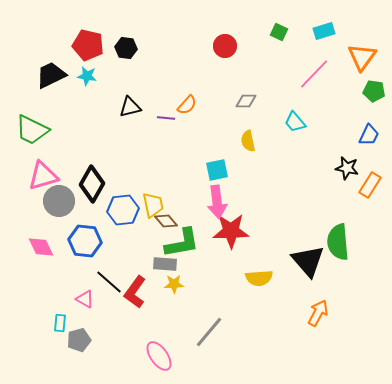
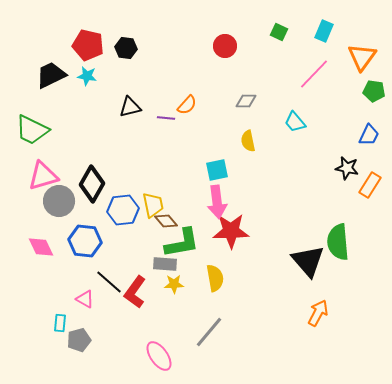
cyan rectangle at (324, 31): rotated 50 degrees counterclockwise
yellow semicircle at (259, 278): moved 44 px left; rotated 96 degrees counterclockwise
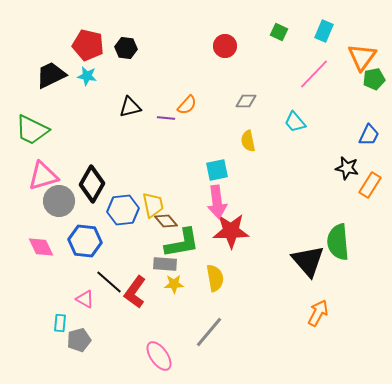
green pentagon at (374, 91): moved 12 px up; rotated 20 degrees counterclockwise
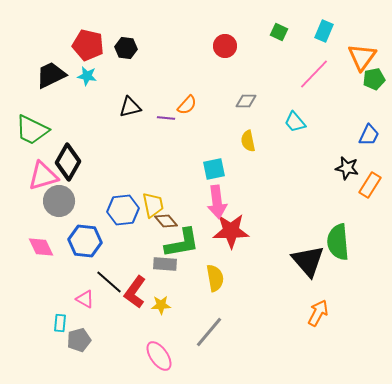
cyan square at (217, 170): moved 3 px left, 1 px up
black diamond at (92, 184): moved 24 px left, 22 px up
yellow star at (174, 284): moved 13 px left, 21 px down
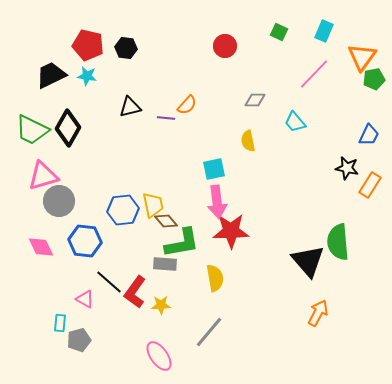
gray diamond at (246, 101): moved 9 px right, 1 px up
black diamond at (68, 162): moved 34 px up
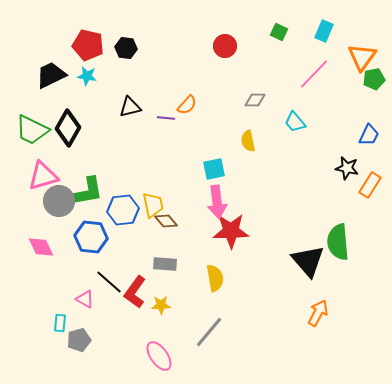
blue hexagon at (85, 241): moved 6 px right, 4 px up
green L-shape at (182, 243): moved 96 px left, 51 px up
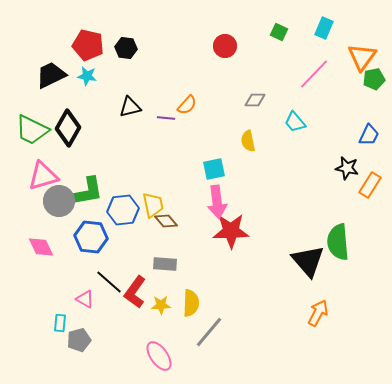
cyan rectangle at (324, 31): moved 3 px up
yellow semicircle at (215, 278): moved 24 px left, 25 px down; rotated 12 degrees clockwise
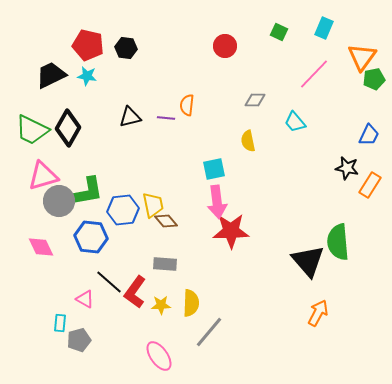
orange semicircle at (187, 105): rotated 145 degrees clockwise
black triangle at (130, 107): moved 10 px down
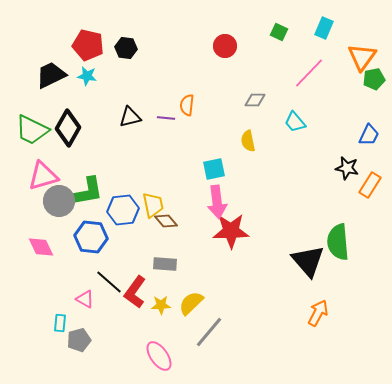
pink line at (314, 74): moved 5 px left, 1 px up
yellow semicircle at (191, 303): rotated 136 degrees counterclockwise
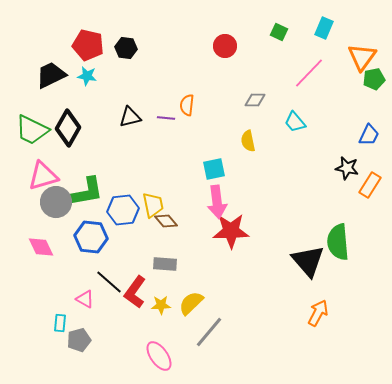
gray circle at (59, 201): moved 3 px left, 1 px down
